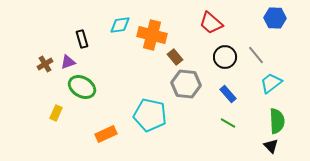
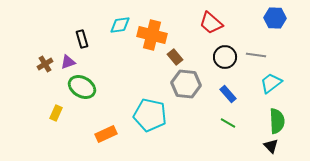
gray line: rotated 42 degrees counterclockwise
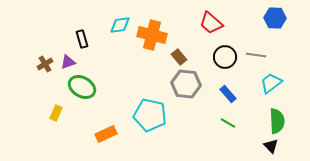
brown rectangle: moved 4 px right
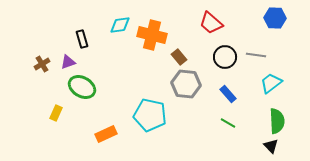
brown cross: moved 3 px left
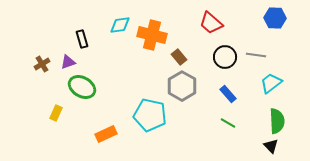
gray hexagon: moved 4 px left, 2 px down; rotated 24 degrees clockwise
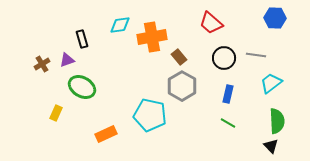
orange cross: moved 2 px down; rotated 24 degrees counterclockwise
black circle: moved 1 px left, 1 px down
purple triangle: moved 1 px left, 2 px up
blue rectangle: rotated 54 degrees clockwise
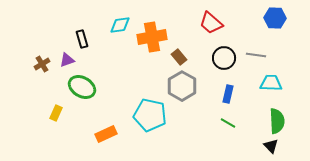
cyan trapezoid: rotated 40 degrees clockwise
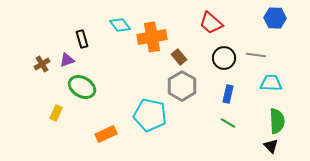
cyan diamond: rotated 60 degrees clockwise
